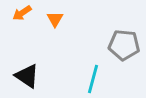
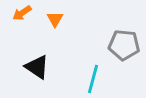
black triangle: moved 10 px right, 9 px up
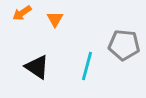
cyan line: moved 6 px left, 13 px up
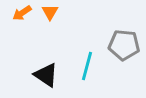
orange triangle: moved 5 px left, 7 px up
black triangle: moved 9 px right, 8 px down
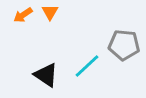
orange arrow: moved 1 px right, 2 px down
cyan line: rotated 32 degrees clockwise
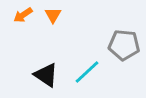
orange triangle: moved 3 px right, 3 px down
cyan line: moved 6 px down
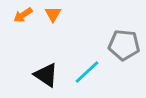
orange triangle: moved 1 px up
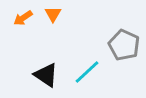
orange arrow: moved 3 px down
gray pentagon: rotated 20 degrees clockwise
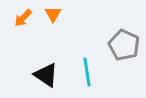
orange arrow: rotated 12 degrees counterclockwise
cyan line: rotated 56 degrees counterclockwise
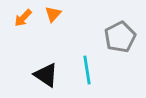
orange triangle: rotated 12 degrees clockwise
gray pentagon: moved 4 px left, 8 px up; rotated 20 degrees clockwise
cyan line: moved 2 px up
